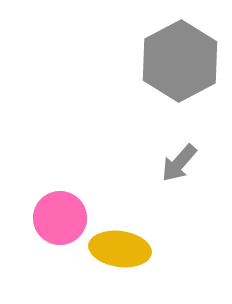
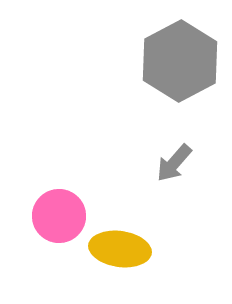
gray arrow: moved 5 px left
pink circle: moved 1 px left, 2 px up
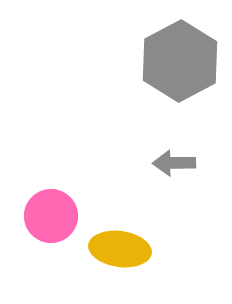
gray arrow: rotated 48 degrees clockwise
pink circle: moved 8 px left
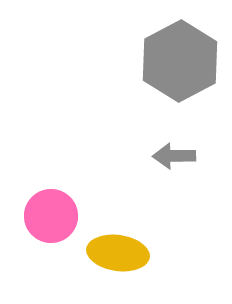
gray arrow: moved 7 px up
yellow ellipse: moved 2 px left, 4 px down
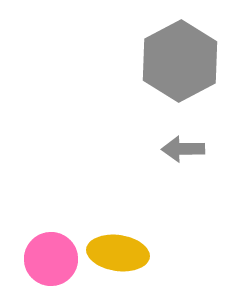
gray arrow: moved 9 px right, 7 px up
pink circle: moved 43 px down
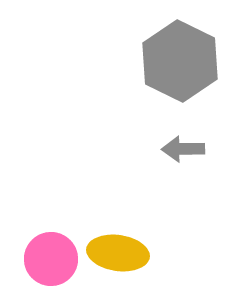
gray hexagon: rotated 6 degrees counterclockwise
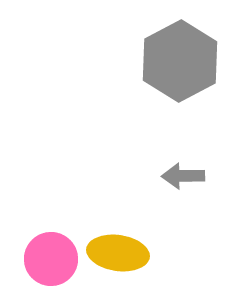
gray hexagon: rotated 6 degrees clockwise
gray arrow: moved 27 px down
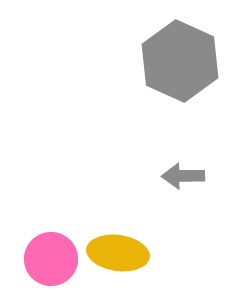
gray hexagon: rotated 8 degrees counterclockwise
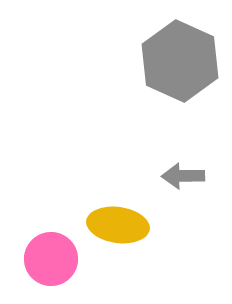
yellow ellipse: moved 28 px up
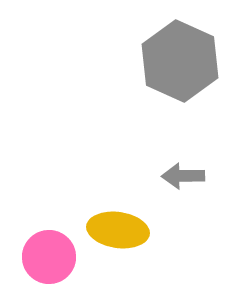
yellow ellipse: moved 5 px down
pink circle: moved 2 px left, 2 px up
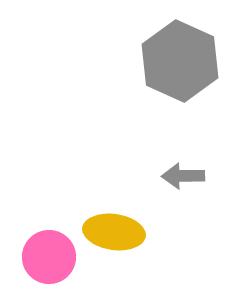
yellow ellipse: moved 4 px left, 2 px down
